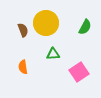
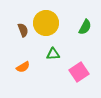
orange semicircle: rotated 112 degrees counterclockwise
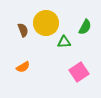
green triangle: moved 11 px right, 12 px up
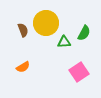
green semicircle: moved 1 px left, 6 px down
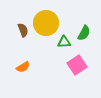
pink square: moved 2 px left, 7 px up
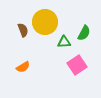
yellow circle: moved 1 px left, 1 px up
